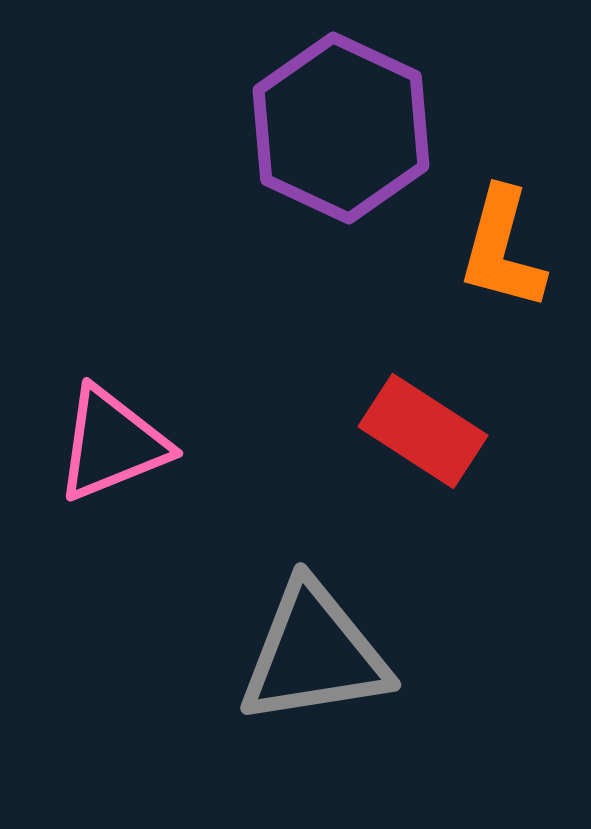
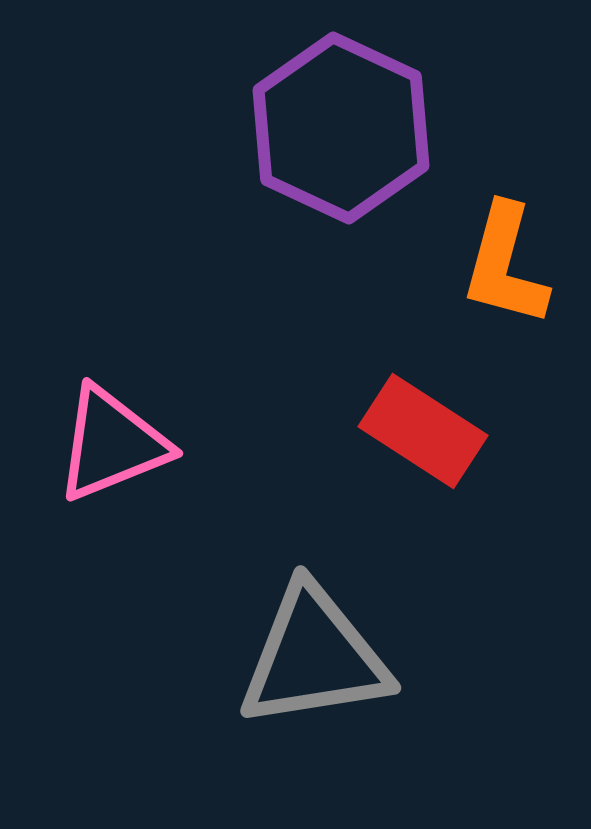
orange L-shape: moved 3 px right, 16 px down
gray triangle: moved 3 px down
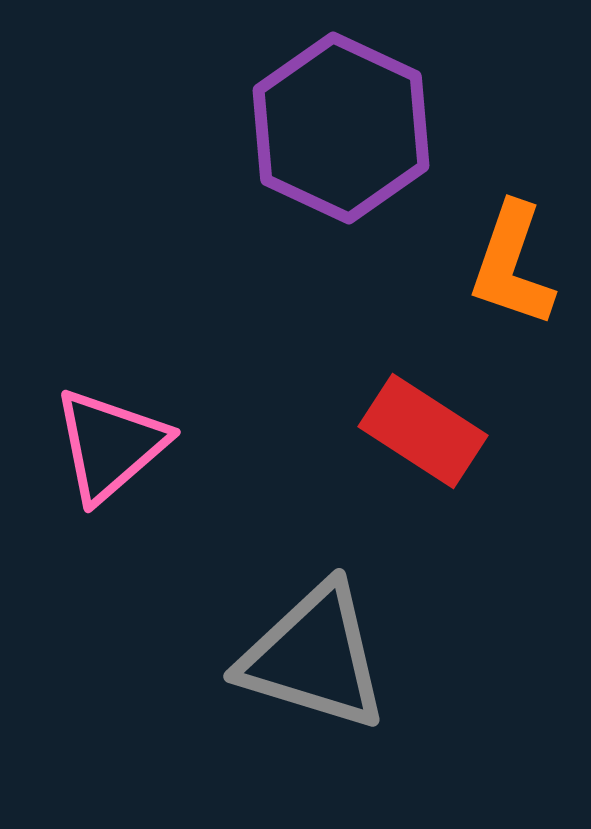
orange L-shape: moved 7 px right; rotated 4 degrees clockwise
pink triangle: moved 2 px left, 1 px down; rotated 19 degrees counterclockwise
gray triangle: rotated 26 degrees clockwise
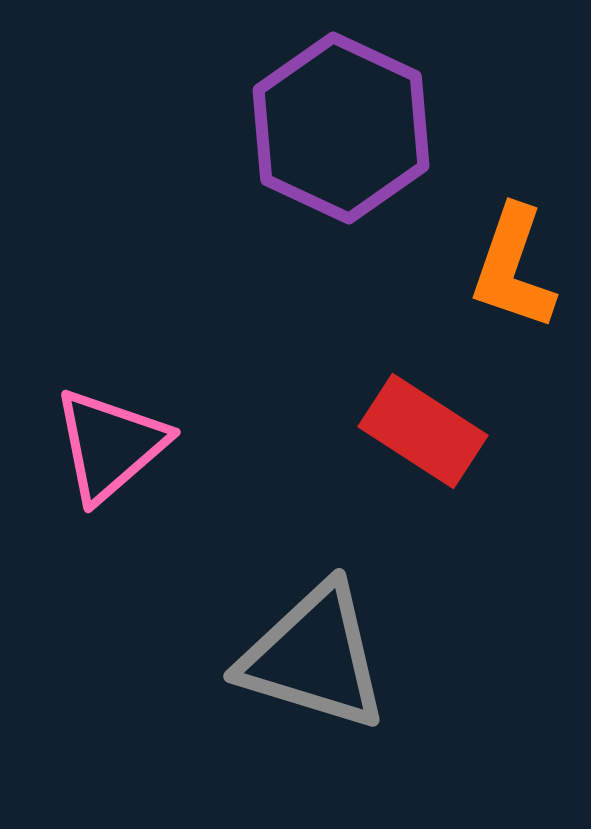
orange L-shape: moved 1 px right, 3 px down
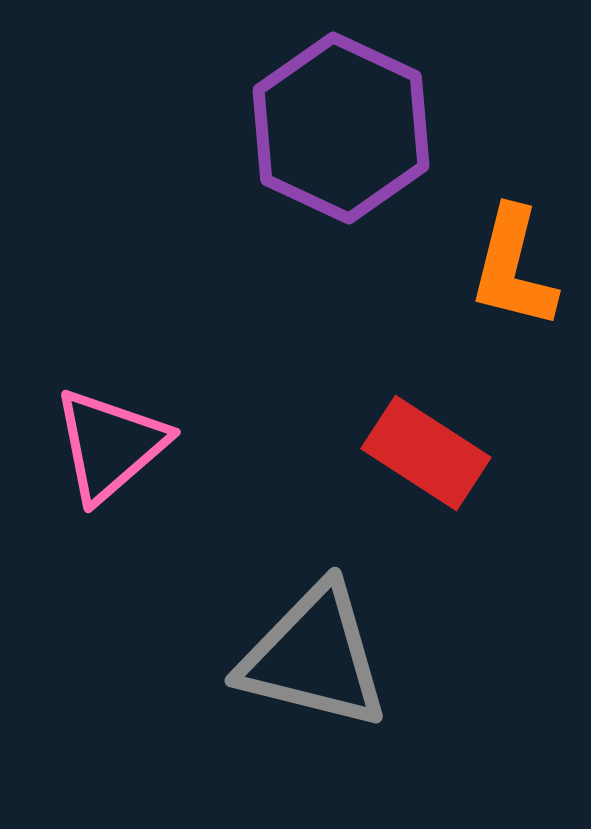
orange L-shape: rotated 5 degrees counterclockwise
red rectangle: moved 3 px right, 22 px down
gray triangle: rotated 3 degrees counterclockwise
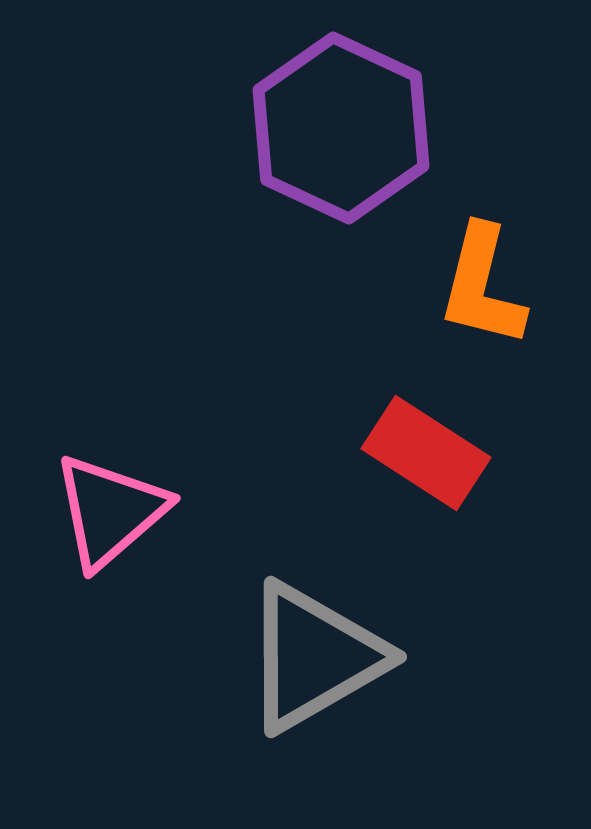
orange L-shape: moved 31 px left, 18 px down
pink triangle: moved 66 px down
gray triangle: rotated 44 degrees counterclockwise
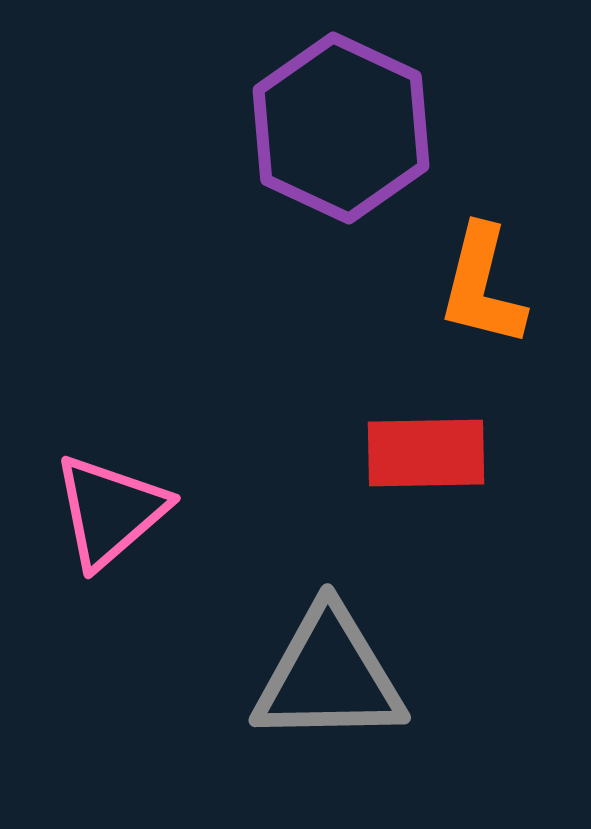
red rectangle: rotated 34 degrees counterclockwise
gray triangle: moved 15 px right, 19 px down; rotated 29 degrees clockwise
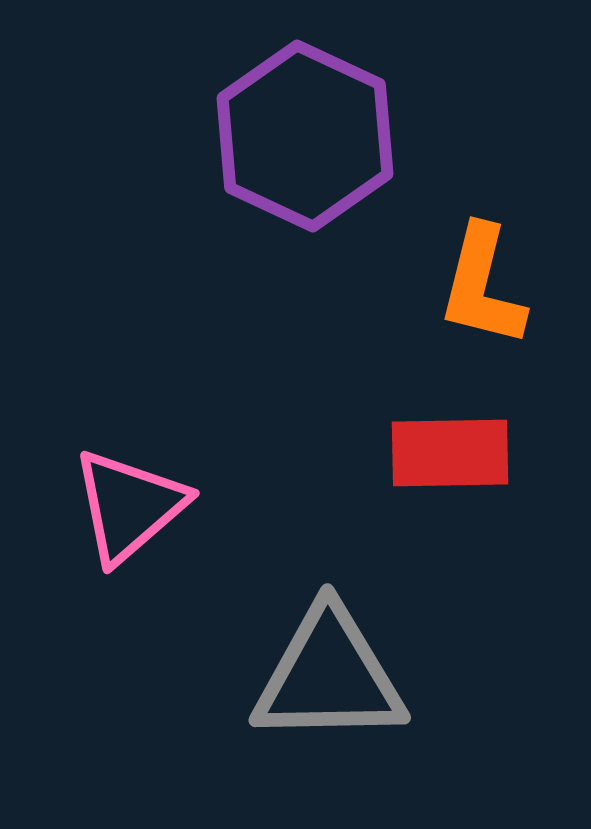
purple hexagon: moved 36 px left, 8 px down
red rectangle: moved 24 px right
pink triangle: moved 19 px right, 5 px up
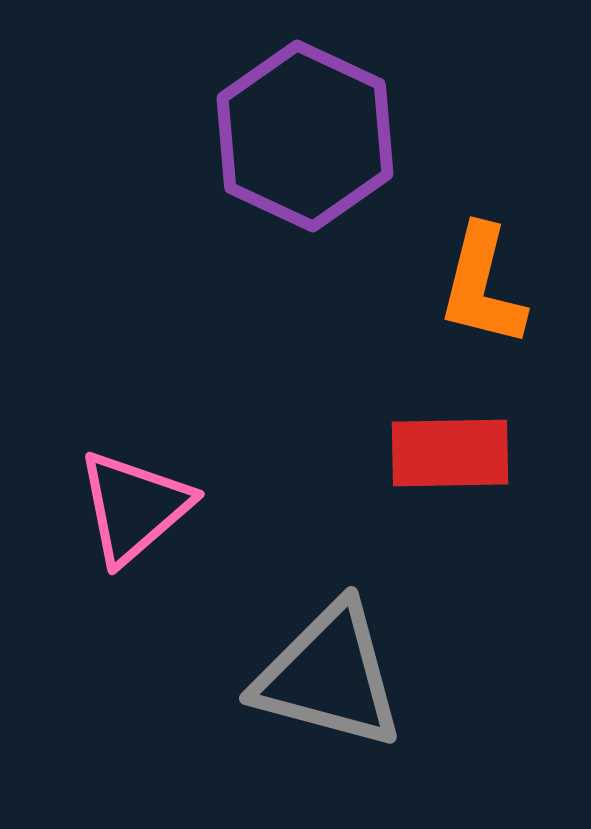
pink triangle: moved 5 px right, 1 px down
gray triangle: rotated 16 degrees clockwise
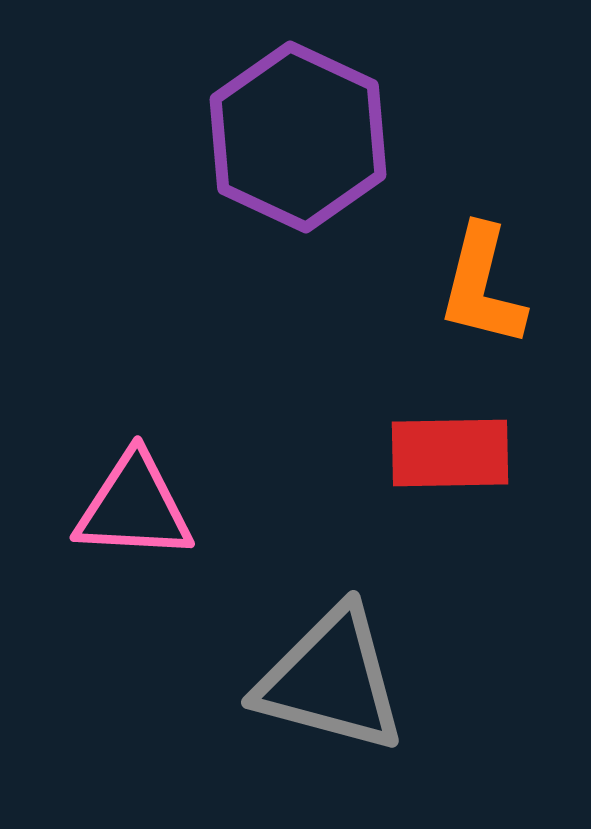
purple hexagon: moved 7 px left, 1 px down
pink triangle: rotated 44 degrees clockwise
gray triangle: moved 2 px right, 4 px down
